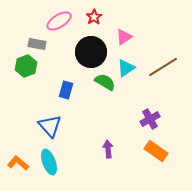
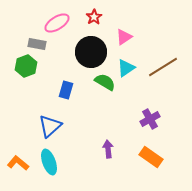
pink ellipse: moved 2 px left, 2 px down
blue triangle: rotated 30 degrees clockwise
orange rectangle: moved 5 px left, 6 px down
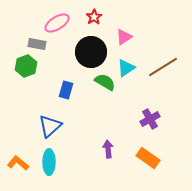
orange rectangle: moved 3 px left, 1 px down
cyan ellipse: rotated 20 degrees clockwise
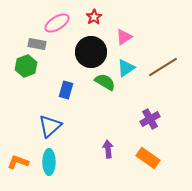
orange L-shape: moved 1 px up; rotated 20 degrees counterclockwise
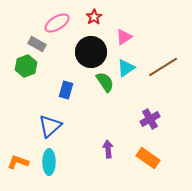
gray rectangle: rotated 18 degrees clockwise
green semicircle: rotated 25 degrees clockwise
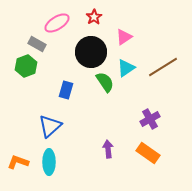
orange rectangle: moved 5 px up
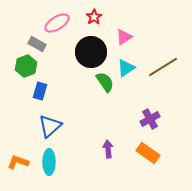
blue rectangle: moved 26 px left, 1 px down
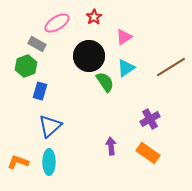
black circle: moved 2 px left, 4 px down
brown line: moved 8 px right
purple arrow: moved 3 px right, 3 px up
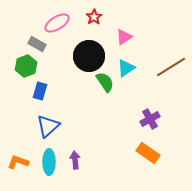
blue triangle: moved 2 px left
purple arrow: moved 36 px left, 14 px down
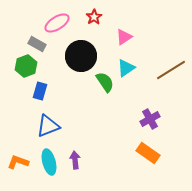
black circle: moved 8 px left
brown line: moved 3 px down
blue triangle: rotated 20 degrees clockwise
cyan ellipse: rotated 15 degrees counterclockwise
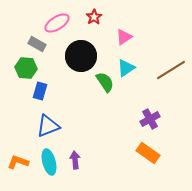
green hexagon: moved 2 px down; rotated 25 degrees clockwise
